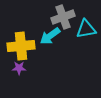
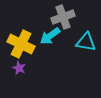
cyan triangle: moved 13 px down; rotated 20 degrees clockwise
yellow cross: moved 2 px up; rotated 32 degrees clockwise
purple star: rotated 24 degrees clockwise
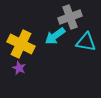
gray cross: moved 7 px right
cyan arrow: moved 5 px right
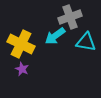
purple star: moved 3 px right, 1 px down
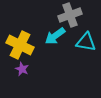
gray cross: moved 2 px up
yellow cross: moved 1 px left, 1 px down
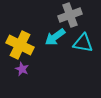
cyan arrow: moved 1 px down
cyan triangle: moved 3 px left, 1 px down
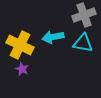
gray cross: moved 14 px right
cyan arrow: moved 2 px left; rotated 25 degrees clockwise
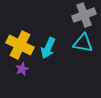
cyan arrow: moved 5 px left, 11 px down; rotated 55 degrees counterclockwise
purple star: rotated 24 degrees clockwise
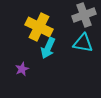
yellow cross: moved 19 px right, 18 px up
